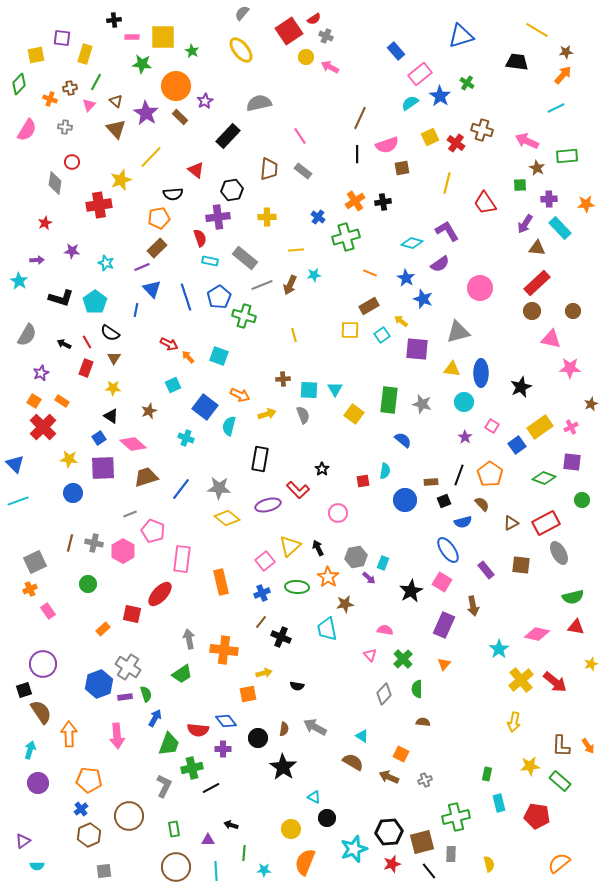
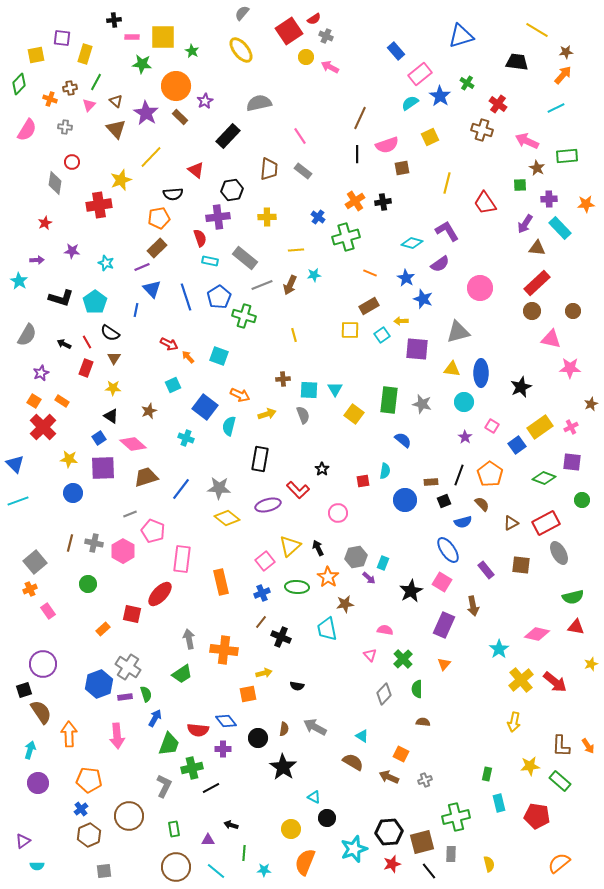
red cross at (456, 143): moved 42 px right, 39 px up
yellow arrow at (401, 321): rotated 40 degrees counterclockwise
gray square at (35, 562): rotated 15 degrees counterclockwise
cyan line at (216, 871): rotated 48 degrees counterclockwise
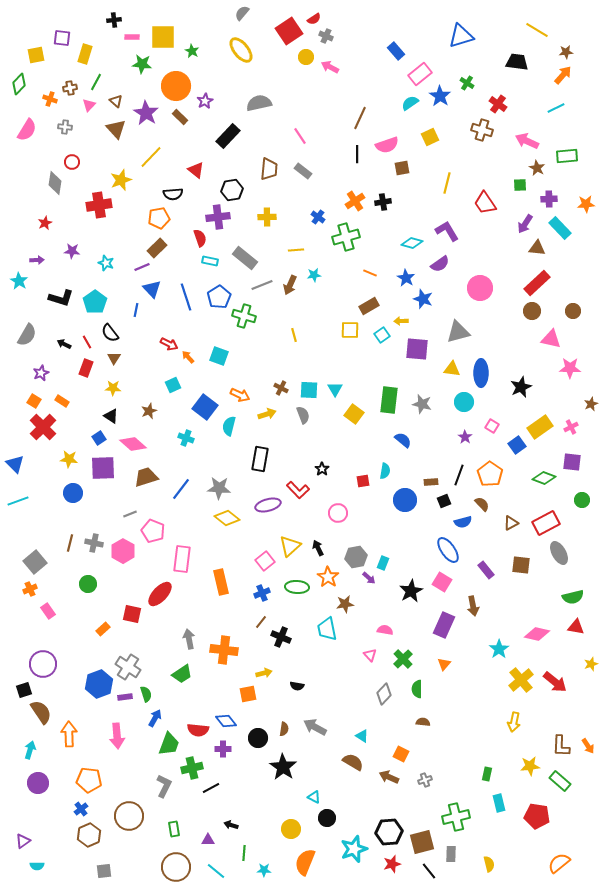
black semicircle at (110, 333): rotated 18 degrees clockwise
brown cross at (283, 379): moved 2 px left, 9 px down; rotated 32 degrees clockwise
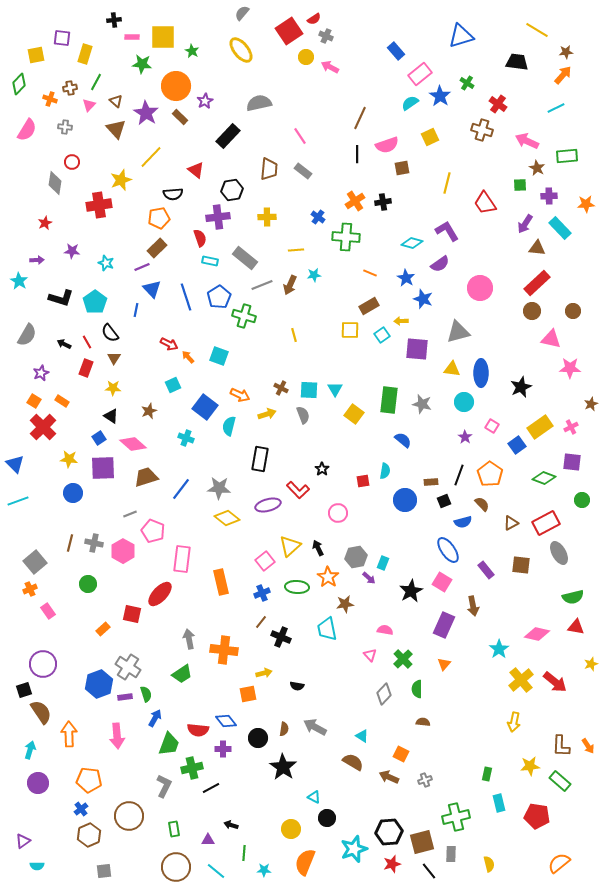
purple cross at (549, 199): moved 3 px up
green cross at (346, 237): rotated 20 degrees clockwise
